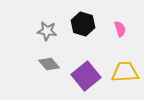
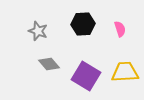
black hexagon: rotated 20 degrees counterclockwise
gray star: moved 9 px left; rotated 12 degrees clockwise
purple square: rotated 20 degrees counterclockwise
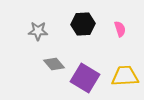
gray star: rotated 18 degrees counterclockwise
gray diamond: moved 5 px right
yellow trapezoid: moved 4 px down
purple square: moved 1 px left, 2 px down
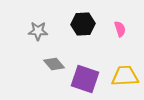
purple square: moved 1 px down; rotated 12 degrees counterclockwise
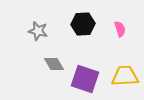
gray star: rotated 12 degrees clockwise
gray diamond: rotated 10 degrees clockwise
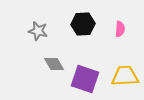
pink semicircle: rotated 21 degrees clockwise
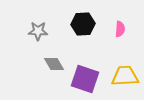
gray star: rotated 12 degrees counterclockwise
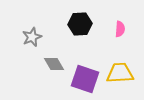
black hexagon: moved 3 px left
gray star: moved 6 px left, 6 px down; rotated 24 degrees counterclockwise
yellow trapezoid: moved 5 px left, 3 px up
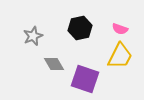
black hexagon: moved 4 px down; rotated 10 degrees counterclockwise
pink semicircle: rotated 105 degrees clockwise
gray star: moved 1 px right, 1 px up
yellow trapezoid: moved 17 px up; rotated 120 degrees clockwise
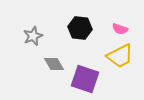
black hexagon: rotated 20 degrees clockwise
yellow trapezoid: rotated 36 degrees clockwise
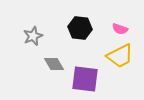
purple square: rotated 12 degrees counterclockwise
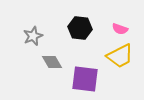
gray diamond: moved 2 px left, 2 px up
